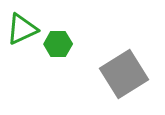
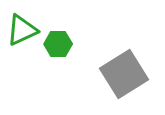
green triangle: moved 1 px down
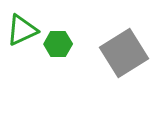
gray square: moved 21 px up
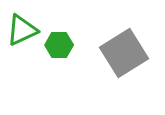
green hexagon: moved 1 px right, 1 px down
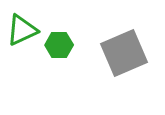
gray square: rotated 9 degrees clockwise
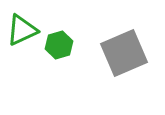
green hexagon: rotated 16 degrees counterclockwise
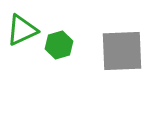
gray square: moved 2 px left, 2 px up; rotated 21 degrees clockwise
